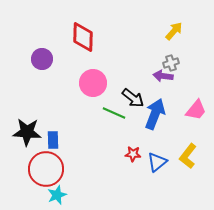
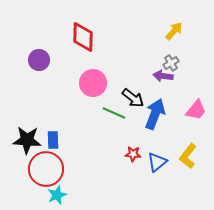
purple circle: moved 3 px left, 1 px down
gray cross: rotated 14 degrees counterclockwise
black star: moved 8 px down
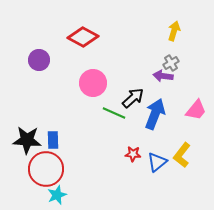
yellow arrow: rotated 24 degrees counterclockwise
red diamond: rotated 64 degrees counterclockwise
black arrow: rotated 80 degrees counterclockwise
yellow L-shape: moved 6 px left, 1 px up
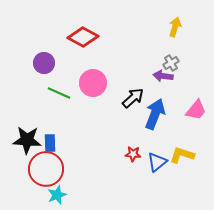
yellow arrow: moved 1 px right, 4 px up
purple circle: moved 5 px right, 3 px down
green line: moved 55 px left, 20 px up
blue rectangle: moved 3 px left, 3 px down
yellow L-shape: rotated 70 degrees clockwise
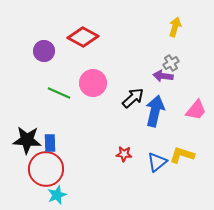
purple circle: moved 12 px up
blue arrow: moved 3 px up; rotated 8 degrees counterclockwise
red star: moved 9 px left
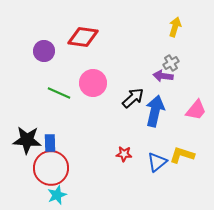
red diamond: rotated 20 degrees counterclockwise
red circle: moved 5 px right, 1 px up
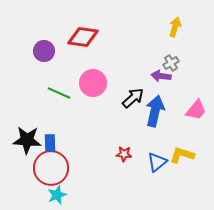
purple arrow: moved 2 px left
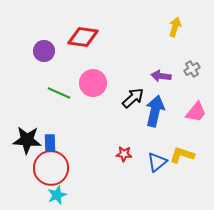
gray cross: moved 21 px right, 6 px down
pink trapezoid: moved 2 px down
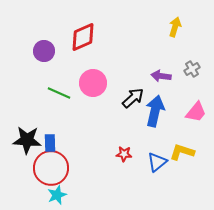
red diamond: rotated 32 degrees counterclockwise
yellow L-shape: moved 3 px up
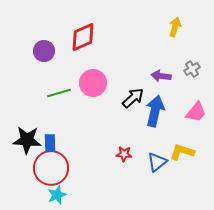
green line: rotated 40 degrees counterclockwise
